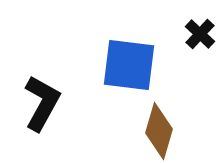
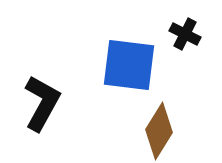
black cross: moved 15 px left; rotated 16 degrees counterclockwise
brown diamond: rotated 16 degrees clockwise
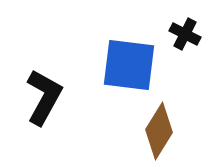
black L-shape: moved 2 px right, 6 px up
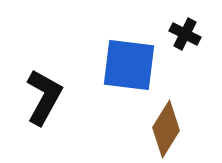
brown diamond: moved 7 px right, 2 px up
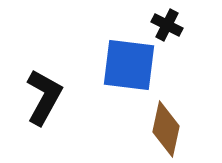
black cross: moved 18 px left, 9 px up
brown diamond: rotated 20 degrees counterclockwise
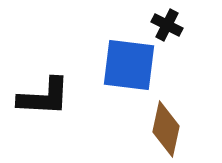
black L-shape: rotated 64 degrees clockwise
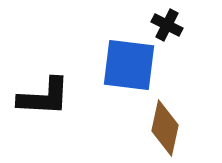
brown diamond: moved 1 px left, 1 px up
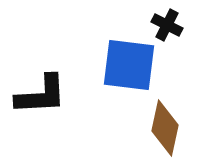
black L-shape: moved 3 px left, 2 px up; rotated 6 degrees counterclockwise
